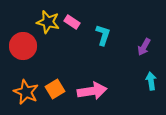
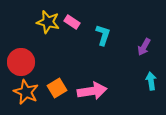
red circle: moved 2 px left, 16 px down
orange square: moved 2 px right, 1 px up
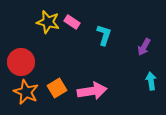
cyan L-shape: moved 1 px right
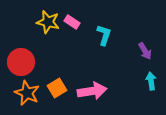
purple arrow: moved 1 px right, 4 px down; rotated 60 degrees counterclockwise
orange star: moved 1 px right, 1 px down
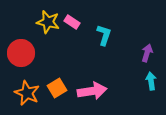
purple arrow: moved 2 px right, 2 px down; rotated 132 degrees counterclockwise
red circle: moved 9 px up
